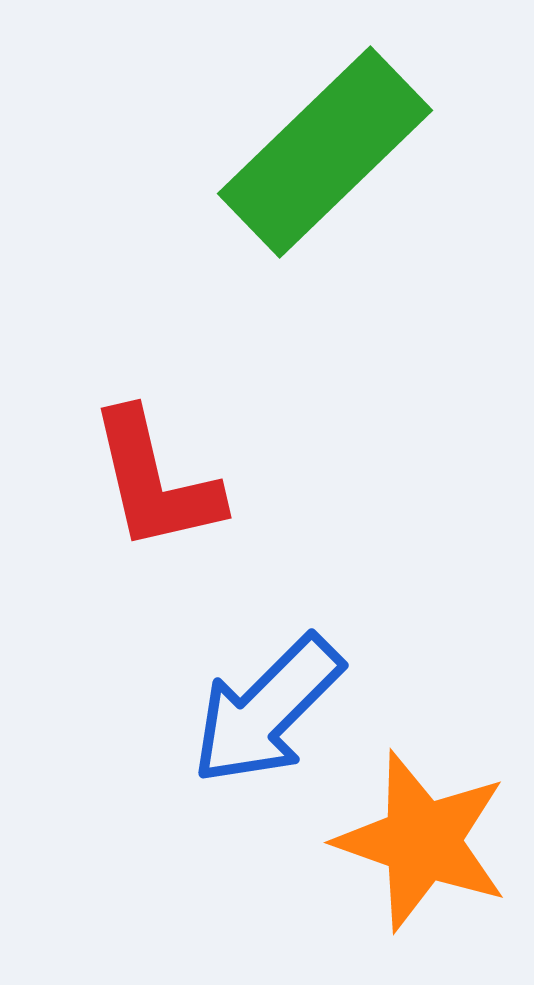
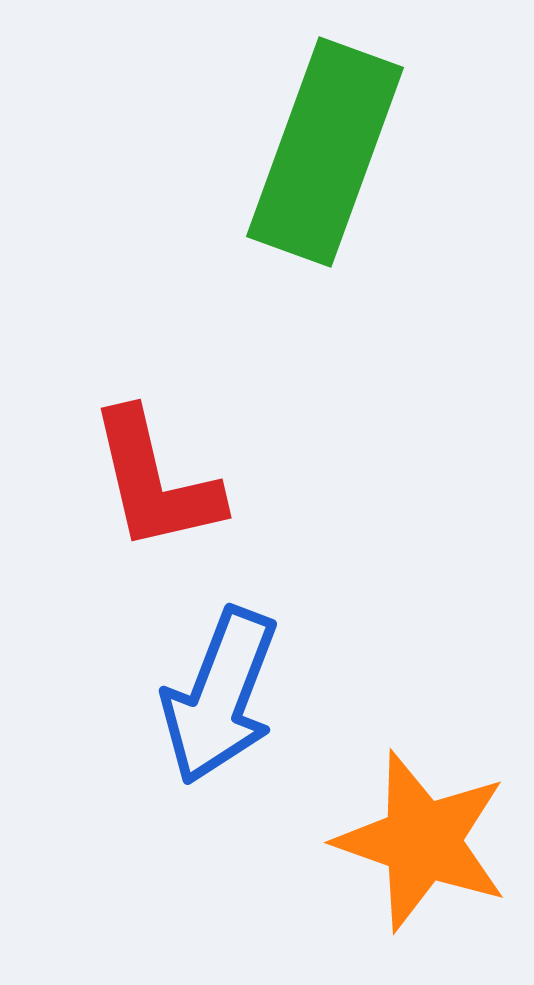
green rectangle: rotated 26 degrees counterclockwise
blue arrow: moved 47 px left, 14 px up; rotated 24 degrees counterclockwise
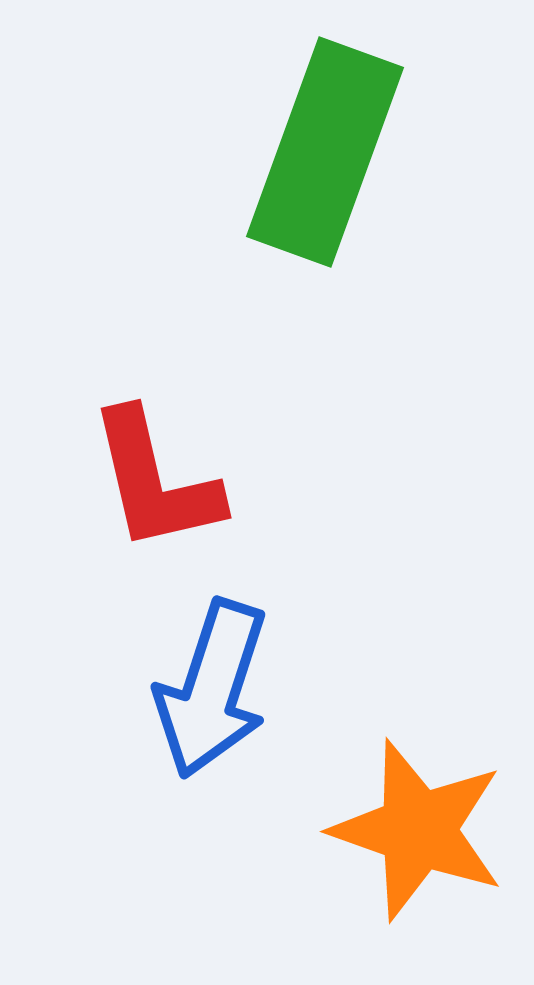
blue arrow: moved 8 px left, 7 px up; rotated 3 degrees counterclockwise
orange star: moved 4 px left, 11 px up
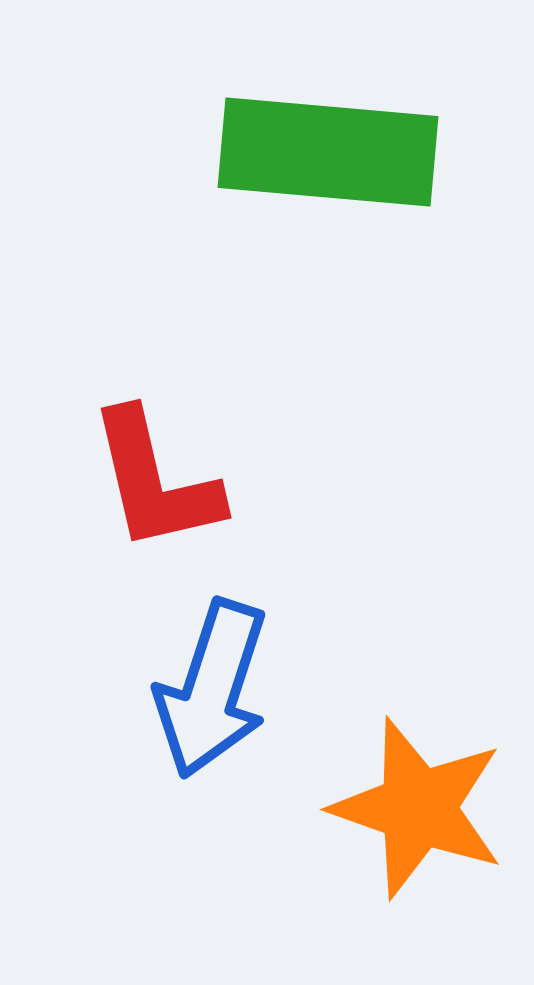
green rectangle: moved 3 px right; rotated 75 degrees clockwise
orange star: moved 22 px up
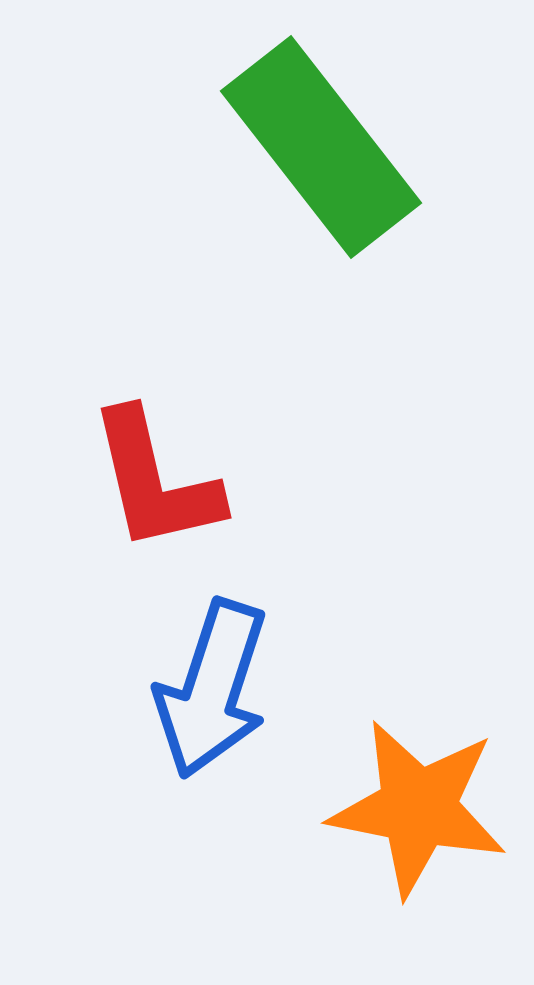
green rectangle: moved 7 px left, 5 px up; rotated 47 degrees clockwise
orange star: rotated 8 degrees counterclockwise
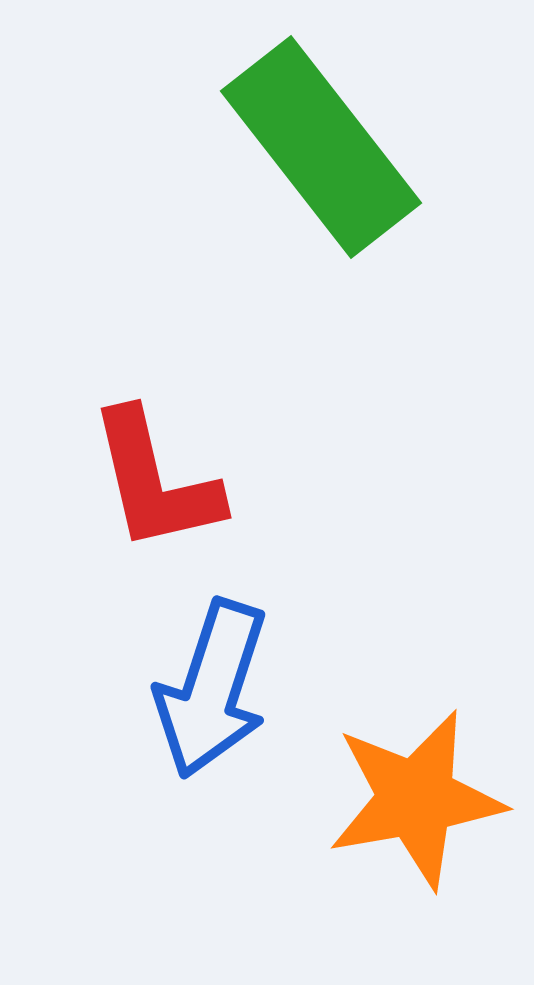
orange star: moved 2 px left, 9 px up; rotated 21 degrees counterclockwise
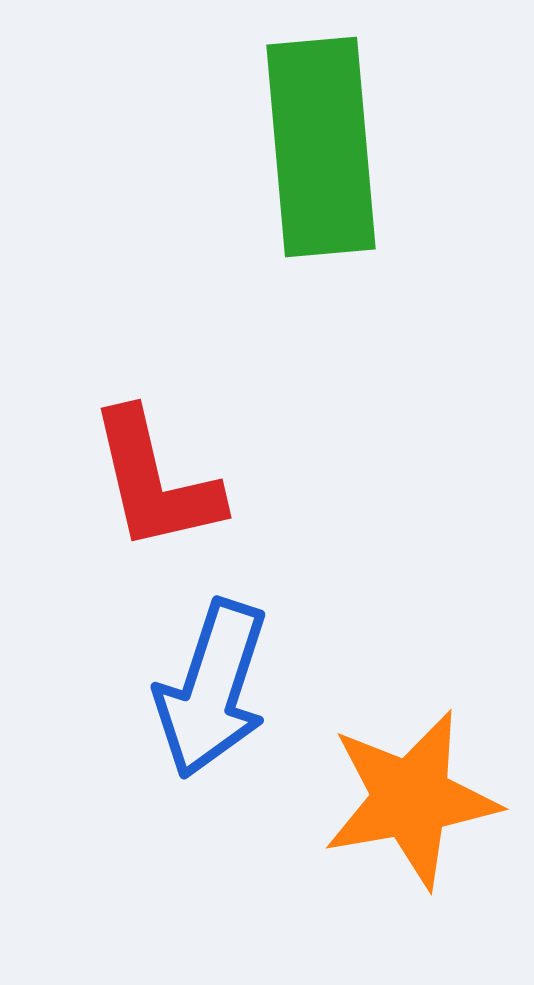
green rectangle: rotated 33 degrees clockwise
orange star: moved 5 px left
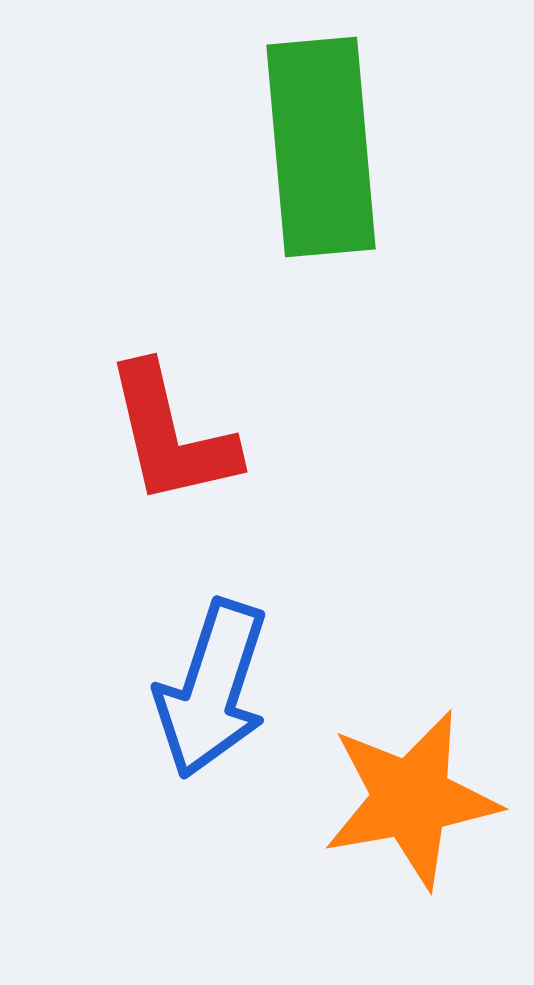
red L-shape: moved 16 px right, 46 px up
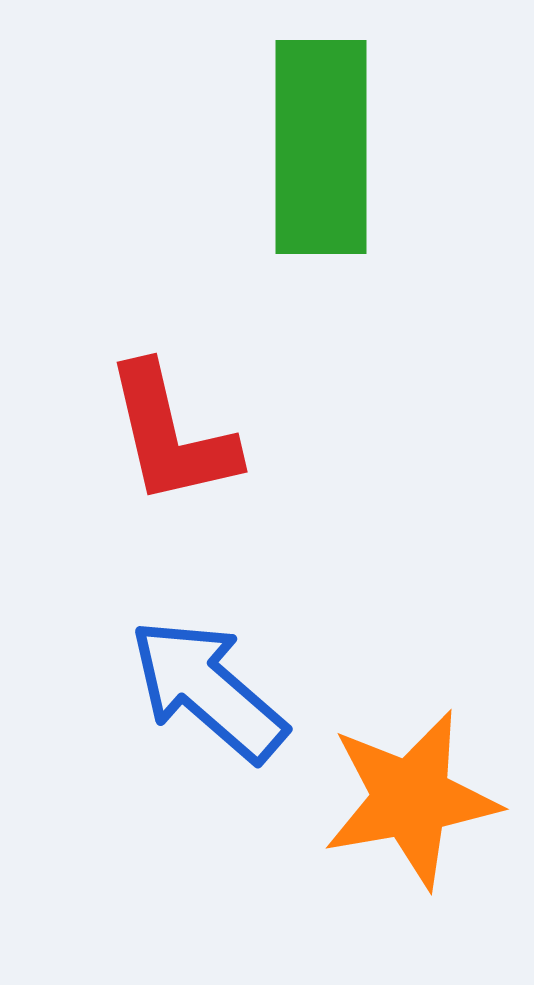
green rectangle: rotated 5 degrees clockwise
blue arrow: moved 4 px left, 1 px down; rotated 113 degrees clockwise
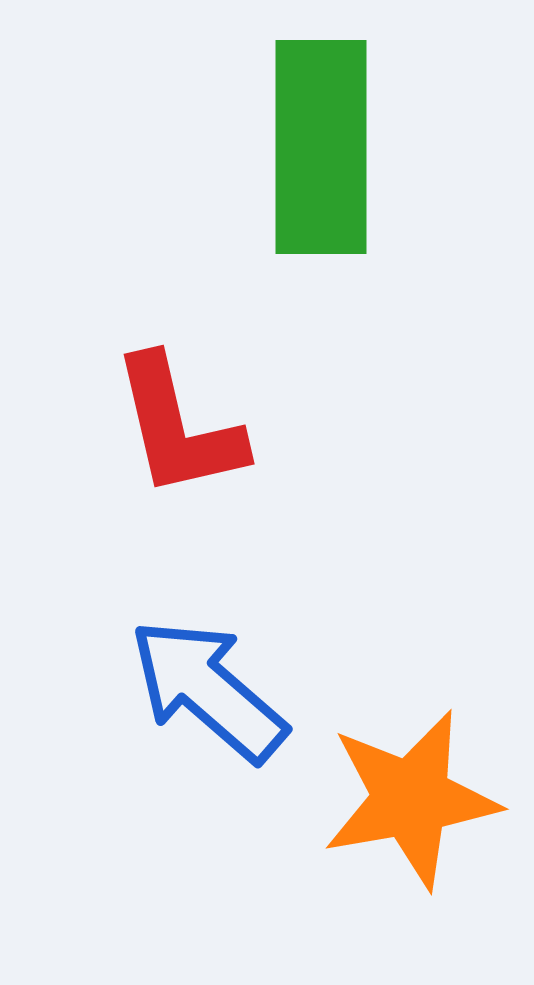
red L-shape: moved 7 px right, 8 px up
